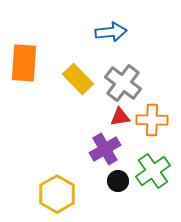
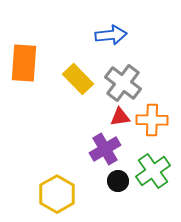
blue arrow: moved 3 px down
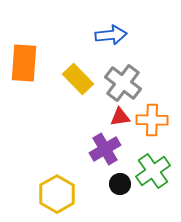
black circle: moved 2 px right, 3 px down
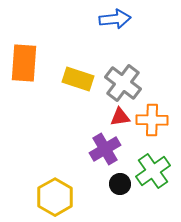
blue arrow: moved 4 px right, 16 px up
yellow rectangle: rotated 28 degrees counterclockwise
yellow hexagon: moved 2 px left, 3 px down
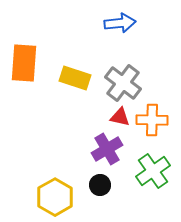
blue arrow: moved 5 px right, 4 px down
yellow rectangle: moved 3 px left, 1 px up
red triangle: rotated 20 degrees clockwise
purple cross: moved 2 px right
black circle: moved 20 px left, 1 px down
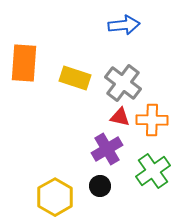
blue arrow: moved 4 px right, 2 px down
black circle: moved 1 px down
